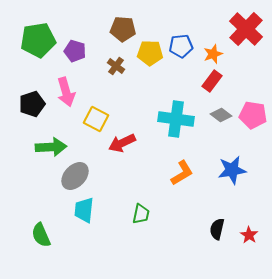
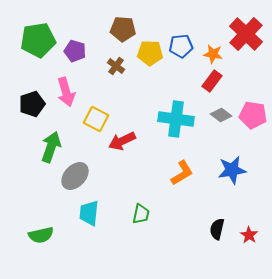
red cross: moved 5 px down
orange star: rotated 30 degrees clockwise
red arrow: moved 2 px up
green arrow: rotated 68 degrees counterclockwise
cyan trapezoid: moved 5 px right, 3 px down
green semicircle: rotated 80 degrees counterclockwise
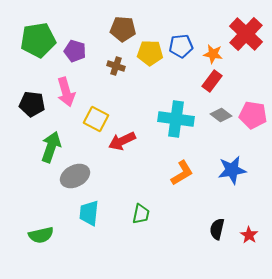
brown cross: rotated 18 degrees counterclockwise
black pentagon: rotated 25 degrees clockwise
gray ellipse: rotated 20 degrees clockwise
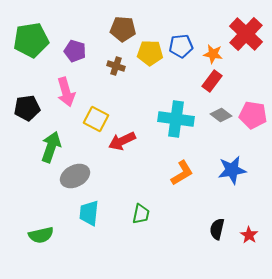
green pentagon: moved 7 px left
black pentagon: moved 5 px left, 4 px down; rotated 15 degrees counterclockwise
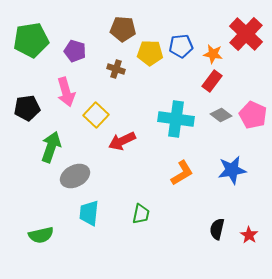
brown cross: moved 3 px down
pink pentagon: rotated 16 degrees clockwise
yellow square: moved 4 px up; rotated 15 degrees clockwise
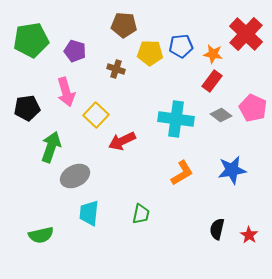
brown pentagon: moved 1 px right, 4 px up
pink pentagon: moved 7 px up
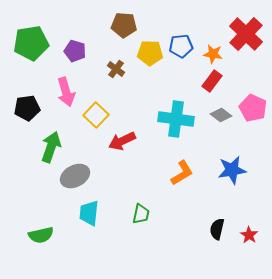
green pentagon: moved 3 px down
brown cross: rotated 18 degrees clockwise
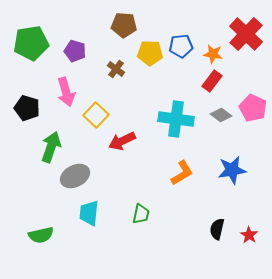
black pentagon: rotated 25 degrees clockwise
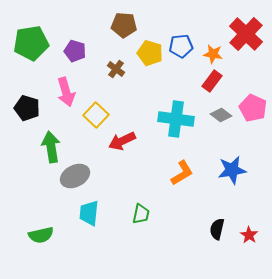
yellow pentagon: rotated 15 degrees clockwise
green arrow: rotated 28 degrees counterclockwise
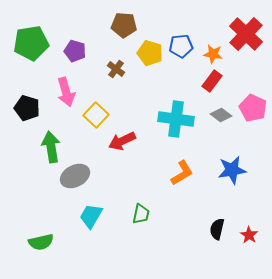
cyan trapezoid: moved 2 px right, 3 px down; rotated 24 degrees clockwise
green semicircle: moved 7 px down
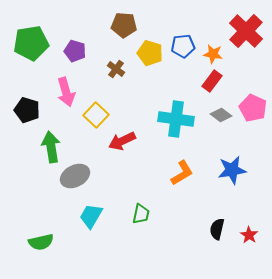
red cross: moved 3 px up
blue pentagon: moved 2 px right
black pentagon: moved 2 px down
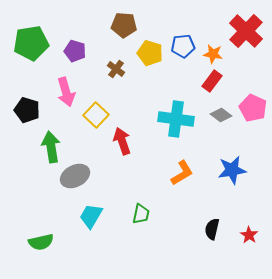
red arrow: rotated 96 degrees clockwise
black semicircle: moved 5 px left
